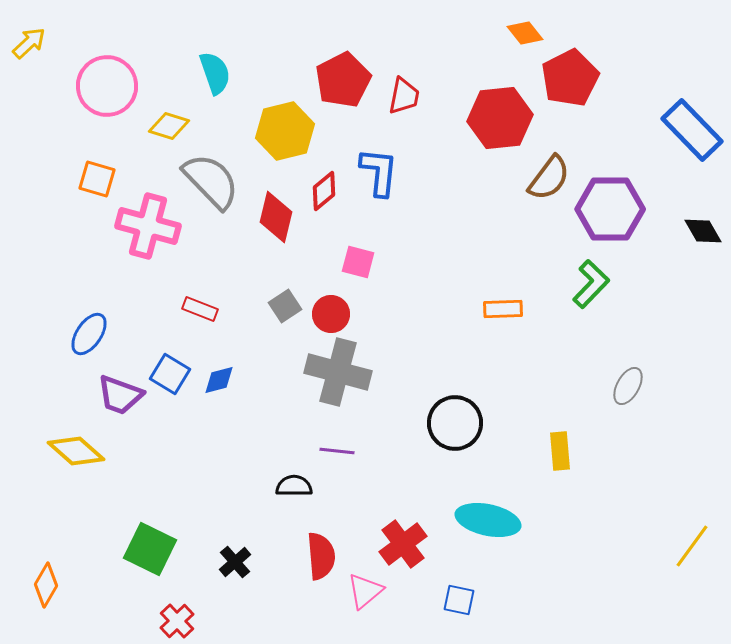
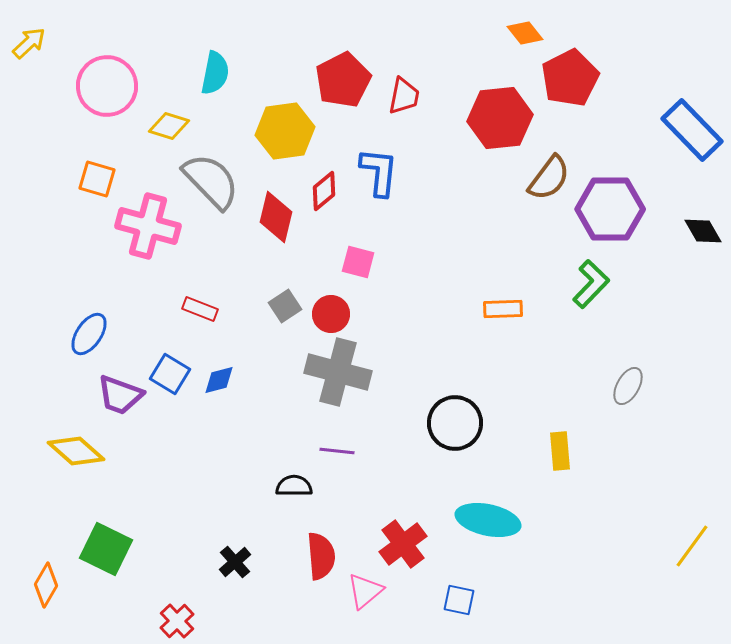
cyan semicircle at (215, 73): rotated 30 degrees clockwise
yellow hexagon at (285, 131): rotated 6 degrees clockwise
green square at (150, 549): moved 44 px left
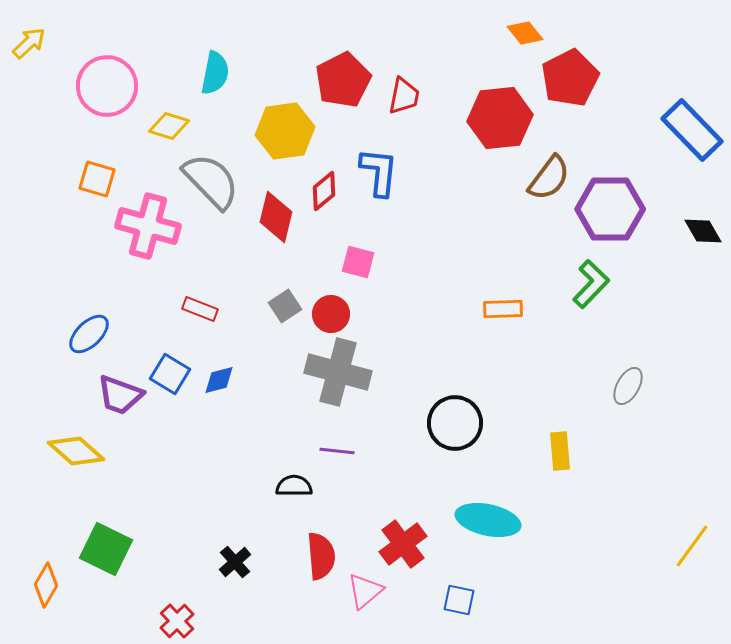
blue ellipse at (89, 334): rotated 12 degrees clockwise
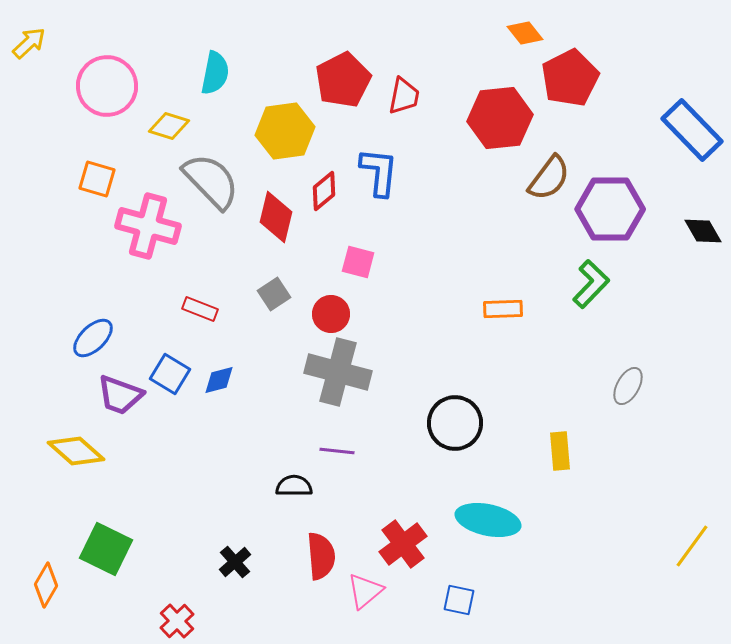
gray square at (285, 306): moved 11 px left, 12 px up
blue ellipse at (89, 334): moved 4 px right, 4 px down
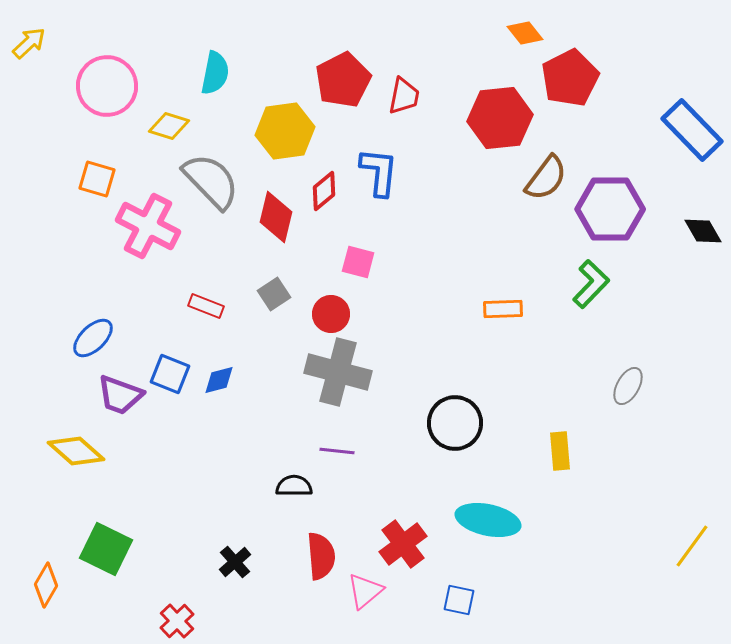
brown semicircle at (549, 178): moved 3 px left
pink cross at (148, 226): rotated 12 degrees clockwise
red rectangle at (200, 309): moved 6 px right, 3 px up
blue square at (170, 374): rotated 9 degrees counterclockwise
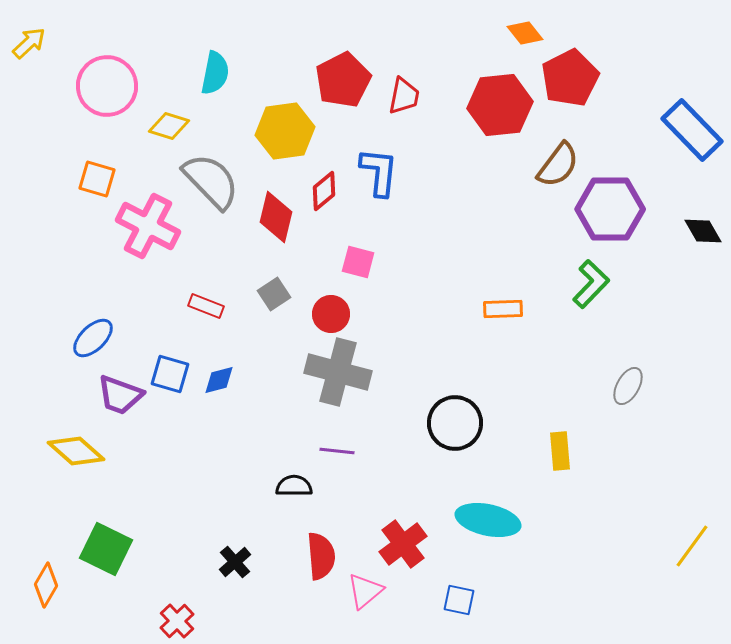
red hexagon at (500, 118): moved 13 px up
brown semicircle at (546, 178): moved 12 px right, 13 px up
blue square at (170, 374): rotated 6 degrees counterclockwise
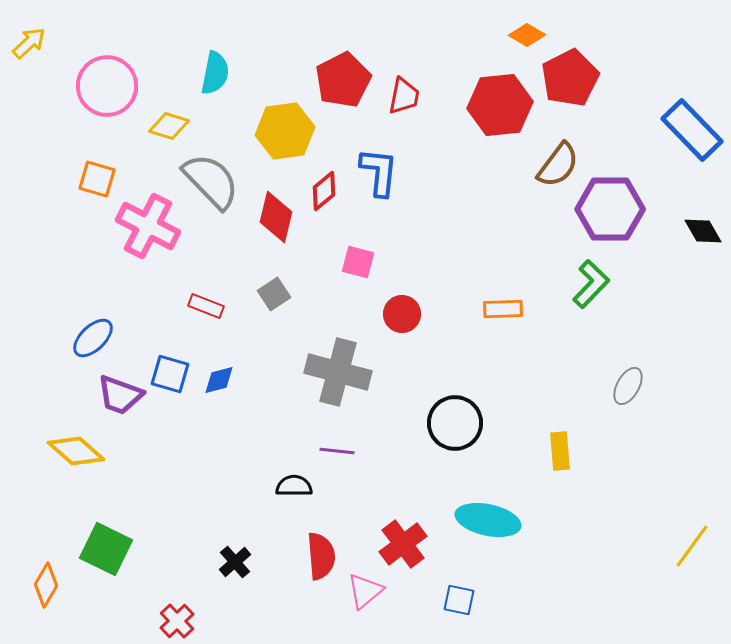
orange diamond at (525, 33): moved 2 px right, 2 px down; rotated 21 degrees counterclockwise
red circle at (331, 314): moved 71 px right
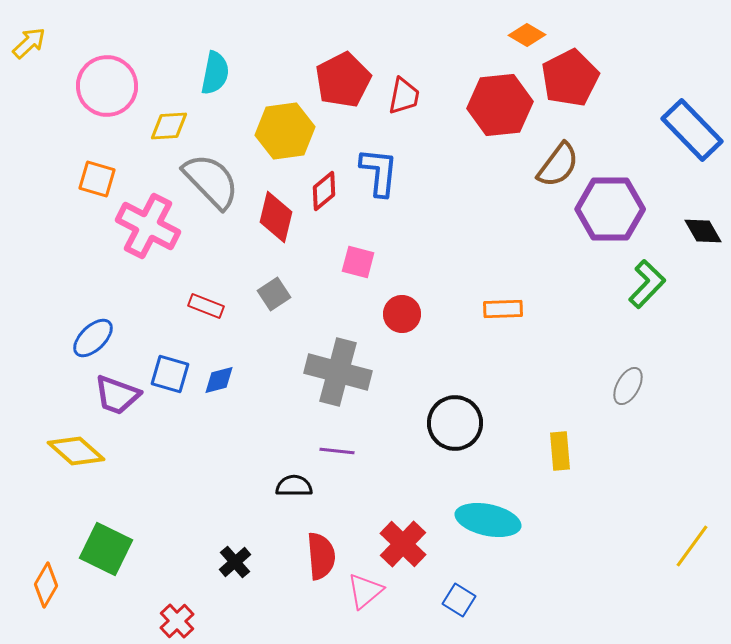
yellow diamond at (169, 126): rotated 21 degrees counterclockwise
green L-shape at (591, 284): moved 56 px right
purple trapezoid at (120, 395): moved 3 px left
red cross at (403, 544): rotated 9 degrees counterclockwise
blue square at (459, 600): rotated 20 degrees clockwise
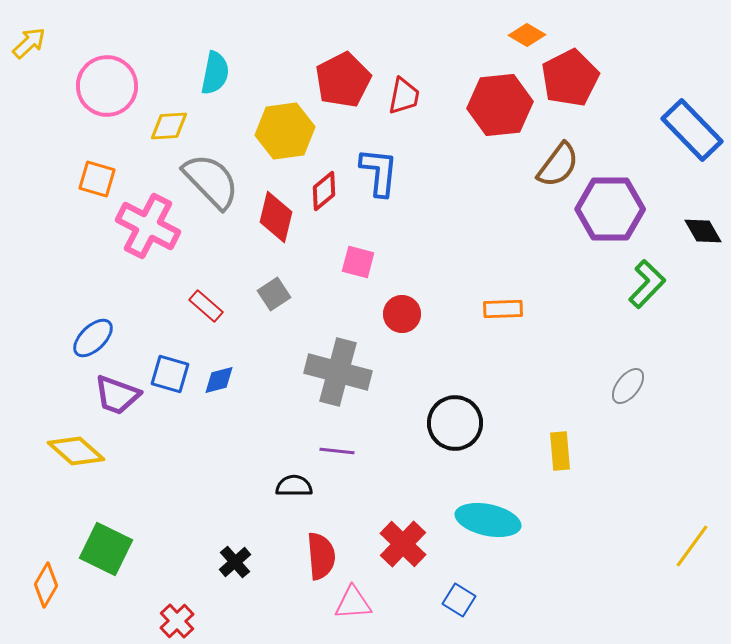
red rectangle at (206, 306): rotated 20 degrees clockwise
gray ellipse at (628, 386): rotated 9 degrees clockwise
pink triangle at (365, 591): moved 12 px left, 12 px down; rotated 36 degrees clockwise
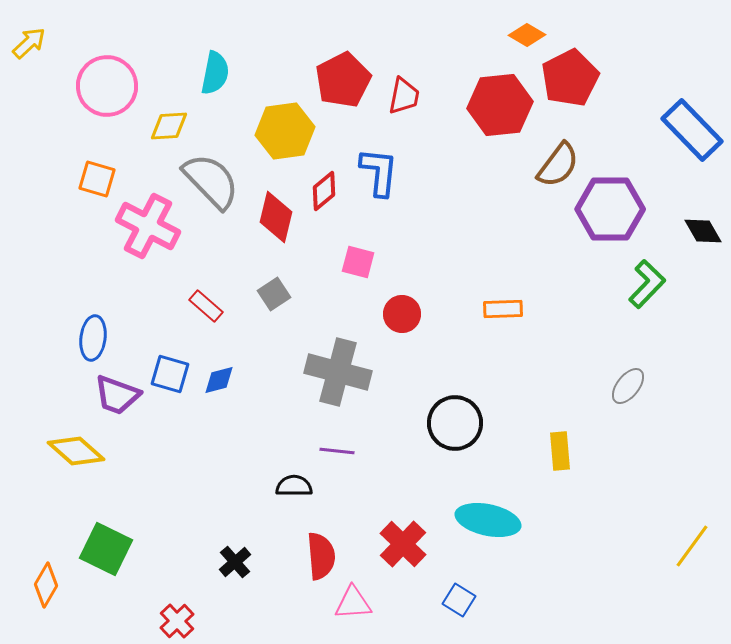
blue ellipse at (93, 338): rotated 39 degrees counterclockwise
